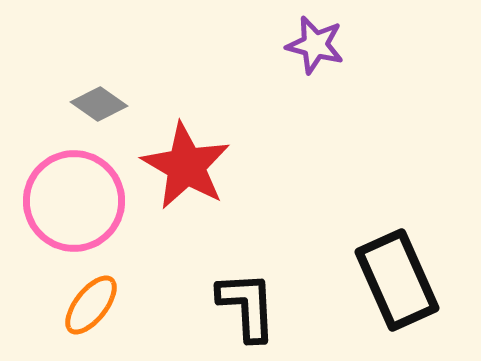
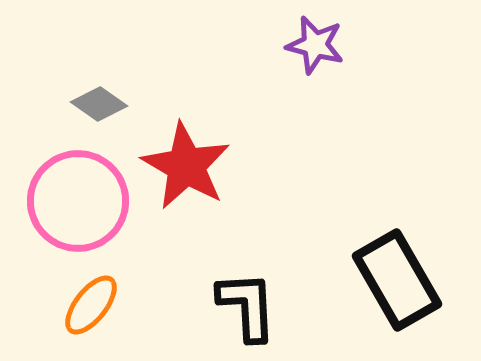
pink circle: moved 4 px right
black rectangle: rotated 6 degrees counterclockwise
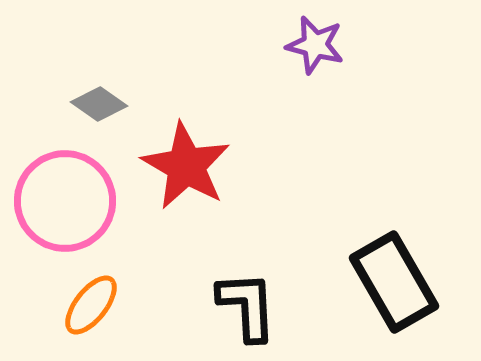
pink circle: moved 13 px left
black rectangle: moved 3 px left, 2 px down
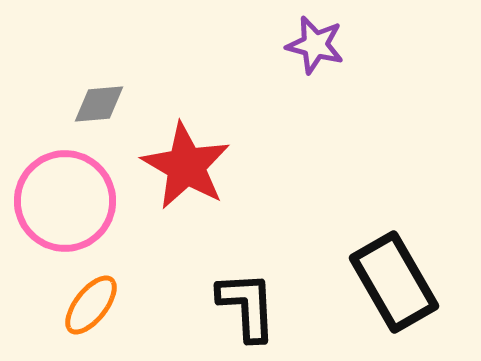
gray diamond: rotated 40 degrees counterclockwise
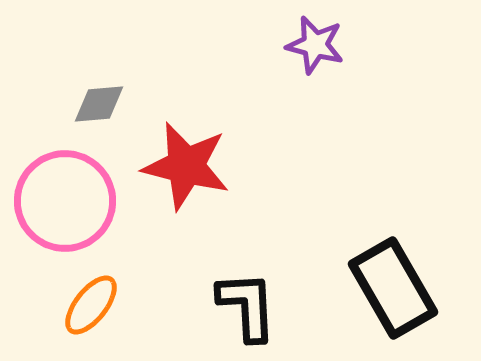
red star: rotated 16 degrees counterclockwise
black rectangle: moved 1 px left, 6 px down
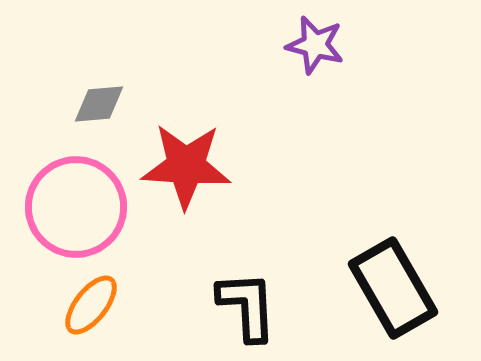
red star: rotated 10 degrees counterclockwise
pink circle: moved 11 px right, 6 px down
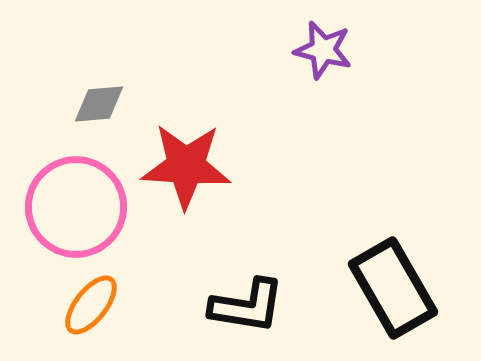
purple star: moved 8 px right, 5 px down
black L-shape: rotated 102 degrees clockwise
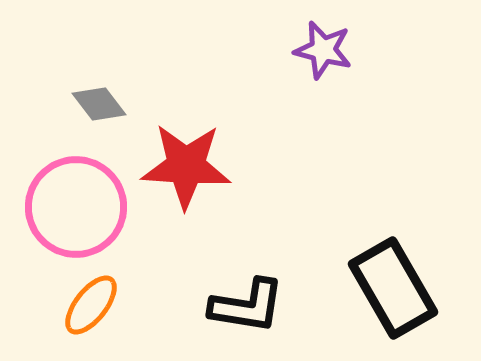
gray diamond: rotated 58 degrees clockwise
